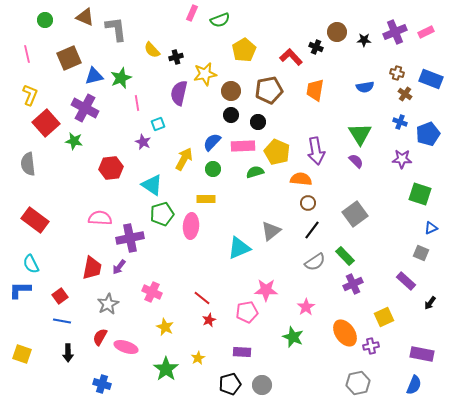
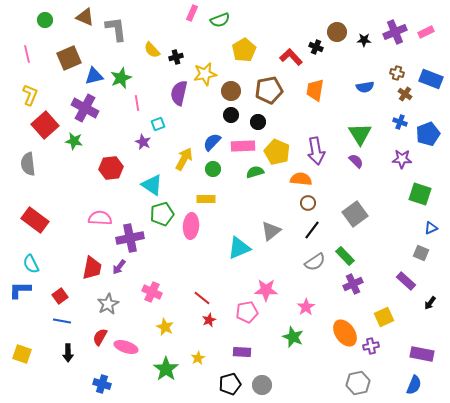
red square at (46, 123): moved 1 px left, 2 px down
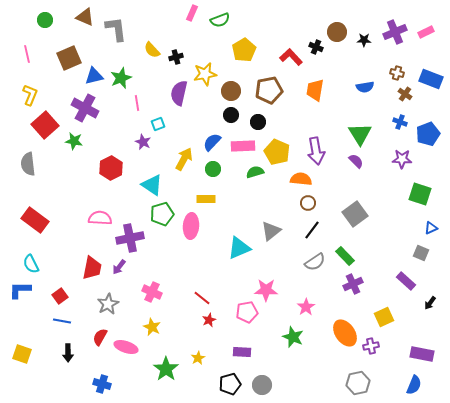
red hexagon at (111, 168): rotated 20 degrees counterclockwise
yellow star at (165, 327): moved 13 px left
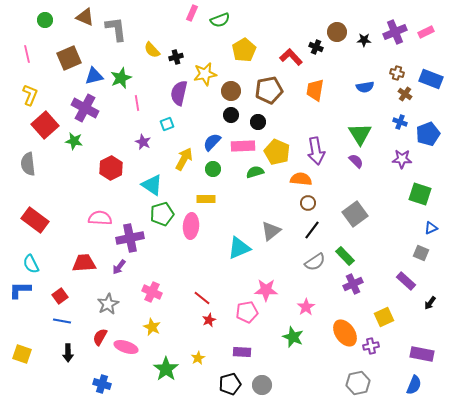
cyan square at (158, 124): moved 9 px right
red trapezoid at (92, 268): moved 8 px left, 5 px up; rotated 105 degrees counterclockwise
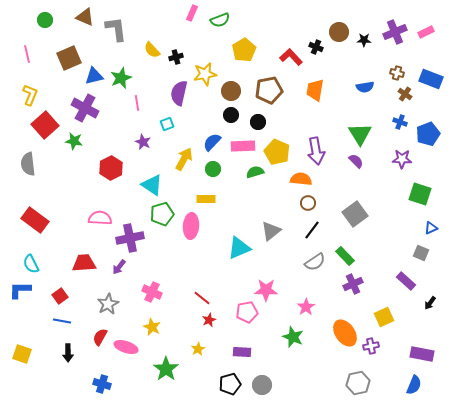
brown circle at (337, 32): moved 2 px right
yellow star at (198, 358): moved 9 px up
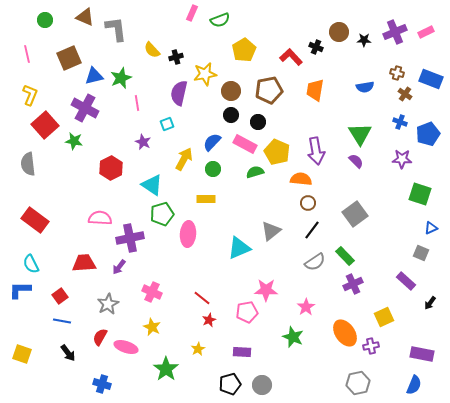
pink rectangle at (243, 146): moved 2 px right, 2 px up; rotated 30 degrees clockwise
pink ellipse at (191, 226): moved 3 px left, 8 px down
black arrow at (68, 353): rotated 36 degrees counterclockwise
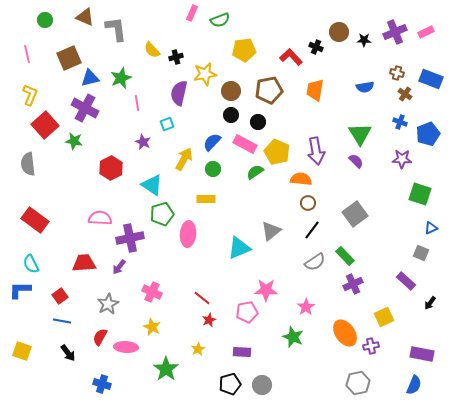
yellow pentagon at (244, 50): rotated 25 degrees clockwise
blue triangle at (94, 76): moved 4 px left, 2 px down
green semicircle at (255, 172): rotated 18 degrees counterclockwise
pink ellipse at (126, 347): rotated 15 degrees counterclockwise
yellow square at (22, 354): moved 3 px up
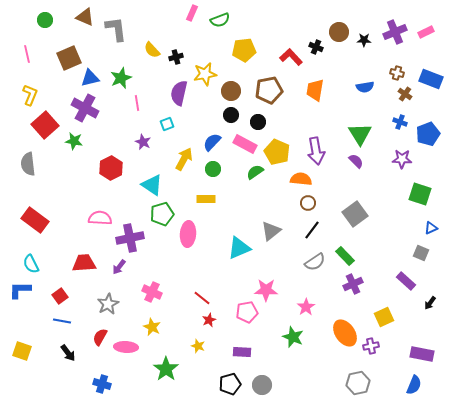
yellow star at (198, 349): moved 3 px up; rotated 24 degrees counterclockwise
